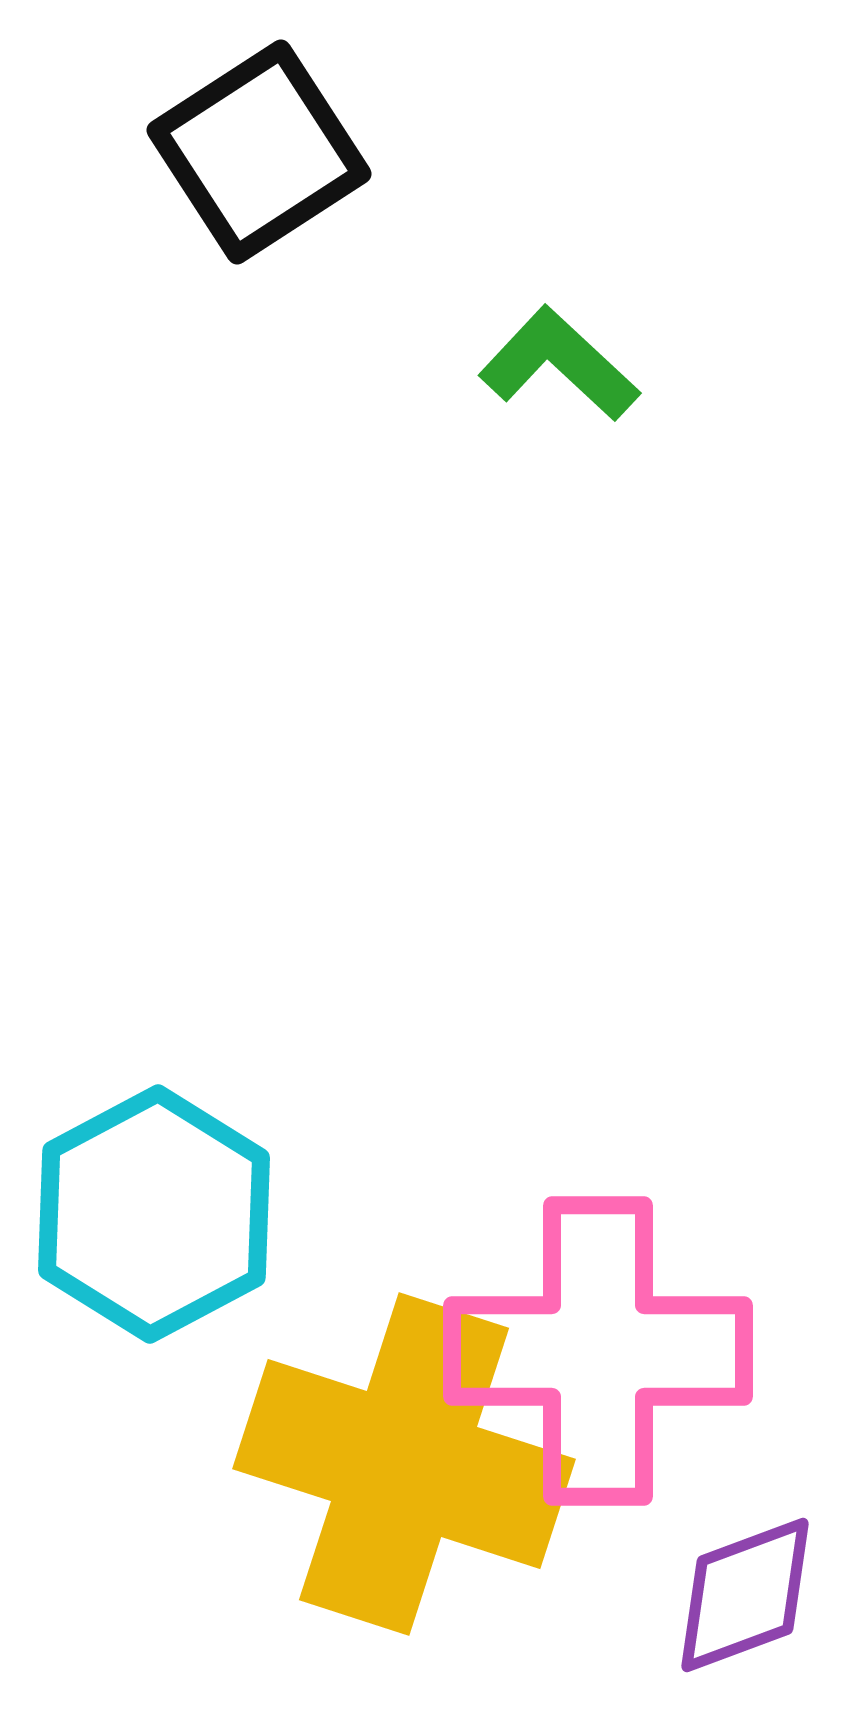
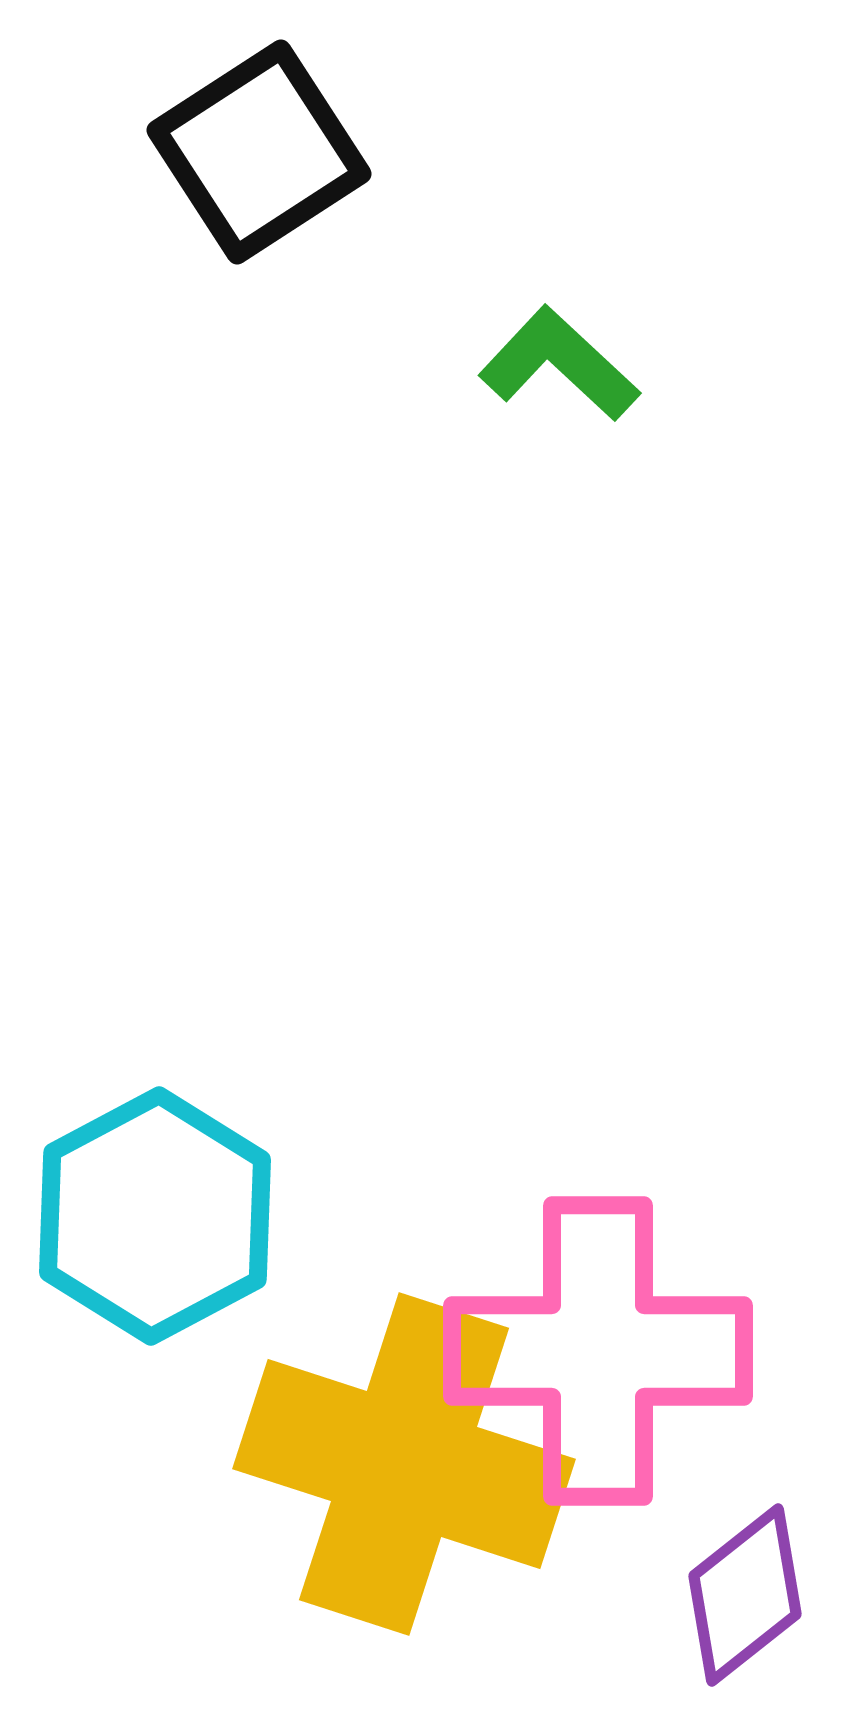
cyan hexagon: moved 1 px right, 2 px down
purple diamond: rotated 18 degrees counterclockwise
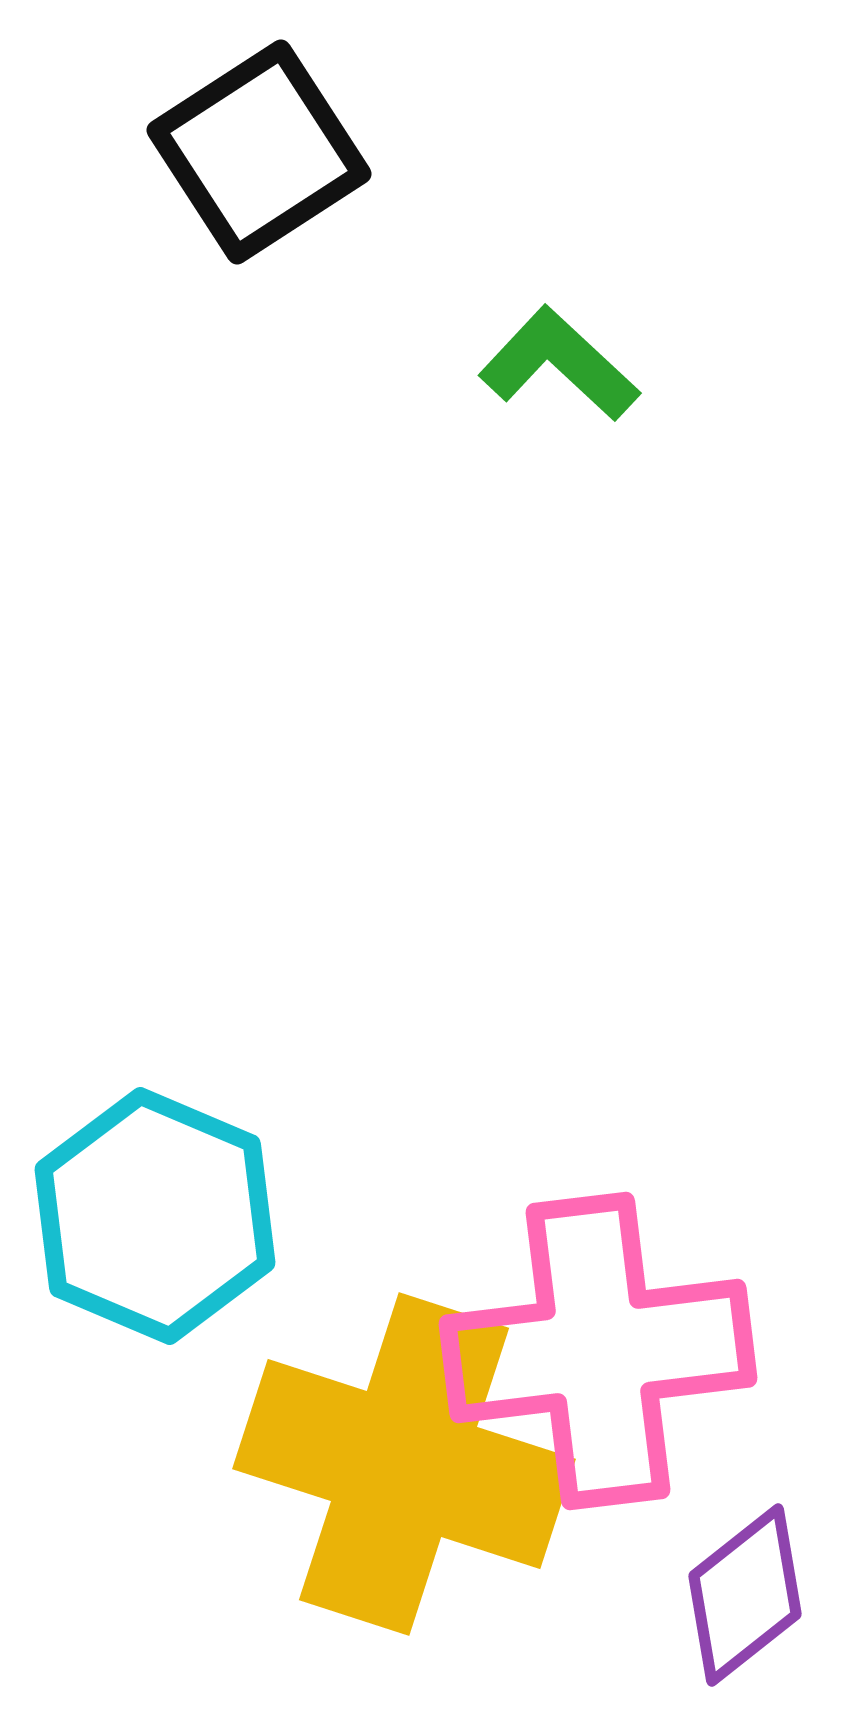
cyan hexagon: rotated 9 degrees counterclockwise
pink cross: rotated 7 degrees counterclockwise
